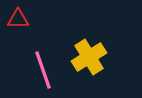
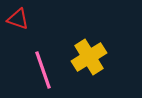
red triangle: rotated 20 degrees clockwise
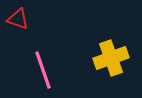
yellow cross: moved 22 px right, 1 px down; rotated 12 degrees clockwise
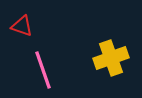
red triangle: moved 4 px right, 7 px down
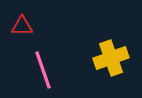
red triangle: rotated 20 degrees counterclockwise
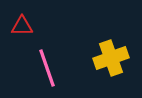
pink line: moved 4 px right, 2 px up
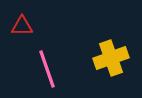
pink line: moved 1 px down
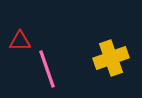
red triangle: moved 2 px left, 15 px down
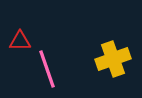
yellow cross: moved 2 px right, 1 px down
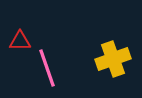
pink line: moved 1 px up
